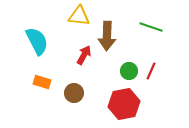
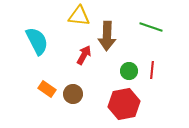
red line: moved 1 px right, 1 px up; rotated 18 degrees counterclockwise
orange rectangle: moved 5 px right, 7 px down; rotated 18 degrees clockwise
brown circle: moved 1 px left, 1 px down
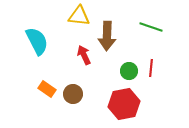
red arrow: rotated 54 degrees counterclockwise
red line: moved 1 px left, 2 px up
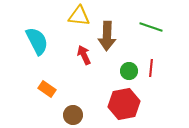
brown circle: moved 21 px down
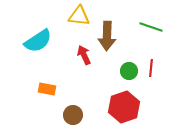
cyan semicircle: moved 1 px right; rotated 84 degrees clockwise
orange rectangle: rotated 24 degrees counterclockwise
red hexagon: moved 3 px down; rotated 8 degrees counterclockwise
